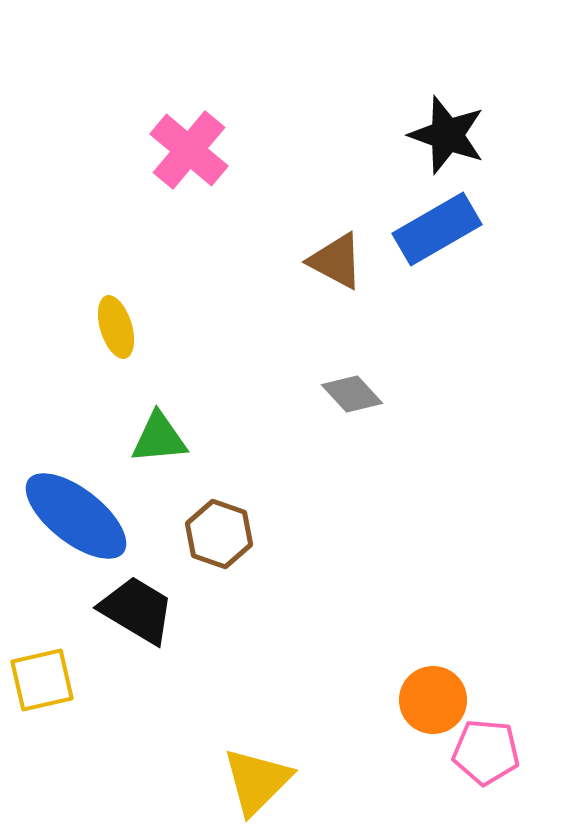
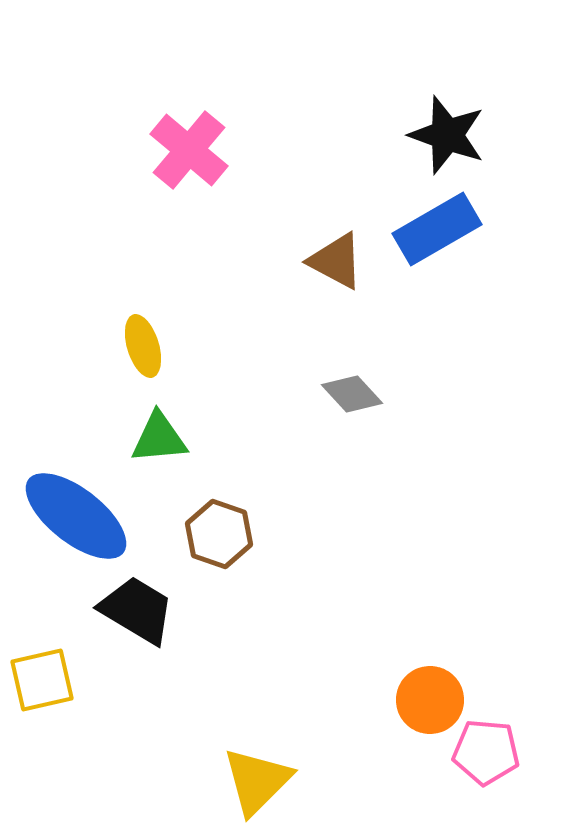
yellow ellipse: moved 27 px right, 19 px down
orange circle: moved 3 px left
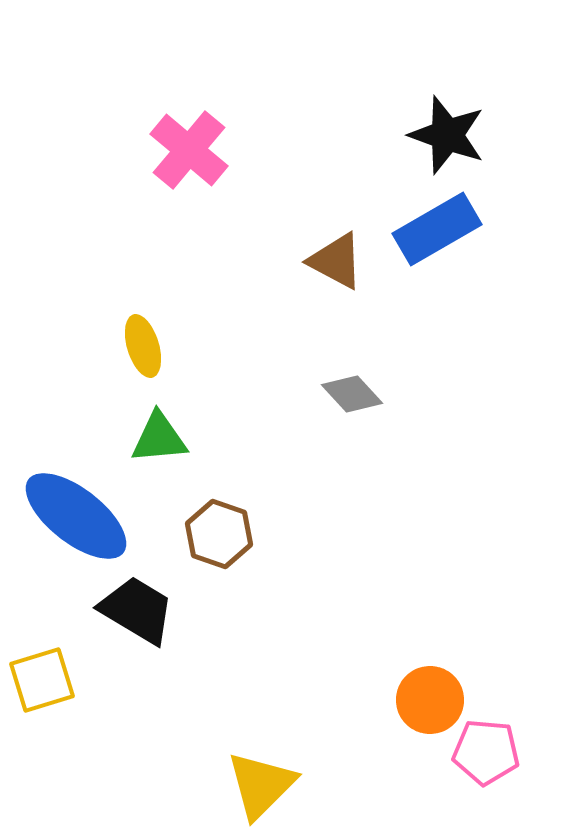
yellow square: rotated 4 degrees counterclockwise
yellow triangle: moved 4 px right, 4 px down
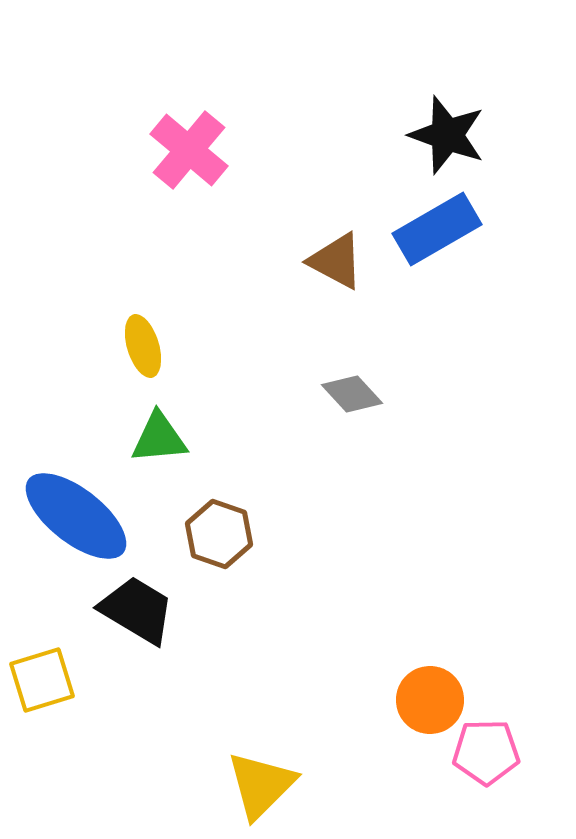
pink pentagon: rotated 6 degrees counterclockwise
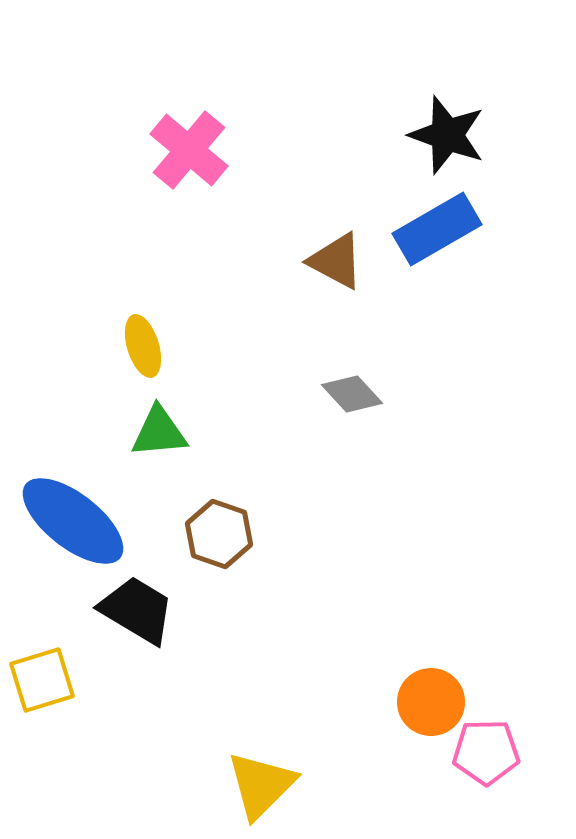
green triangle: moved 6 px up
blue ellipse: moved 3 px left, 5 px down
orange circle: moved 1 px right, 2 px down
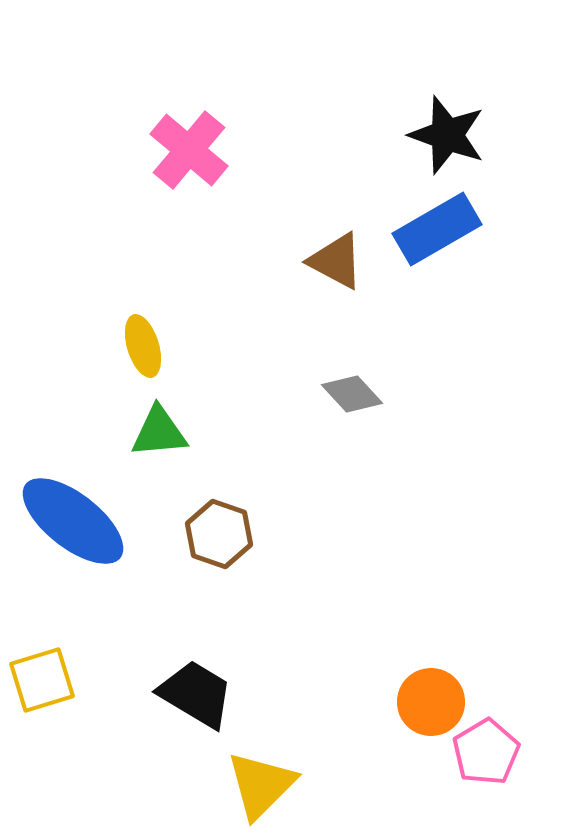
black trapezoid: moved 59 px right, 84 px down
pink pentagon: rotated 30 degrees counterclockwise
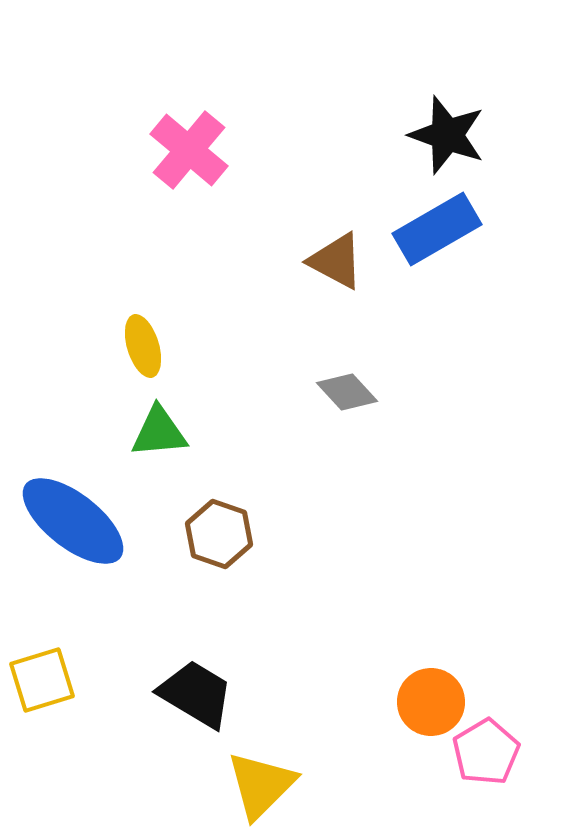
gray diamond: moved 5 px left, 2 px up
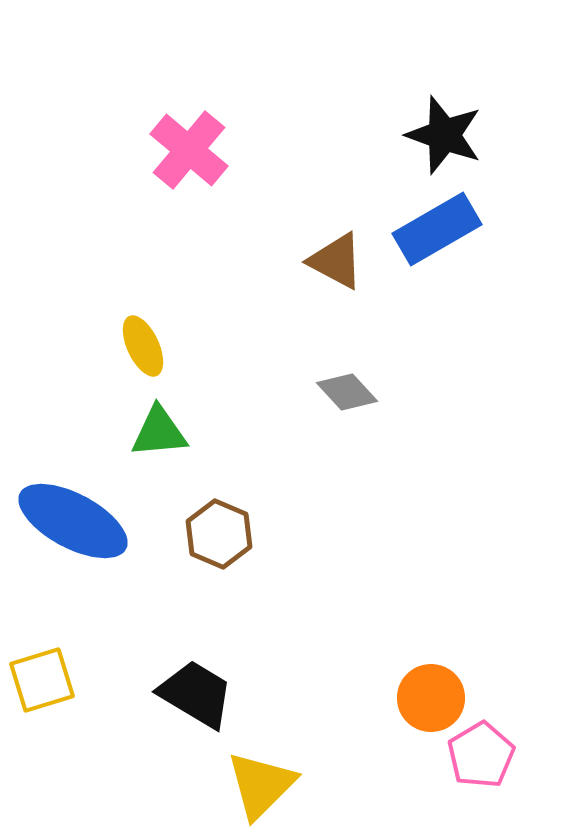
black star: moved 3 px left
yellow ellipse: rotated 8 degrees counterclockwise
blue ellipse: rotated 10 degrees counterclockwise
brown hexagon: rotated 4 degrees clockwise
orange circle: moved 4 px up
pink pentagon: moved 5 px left, 3 px down
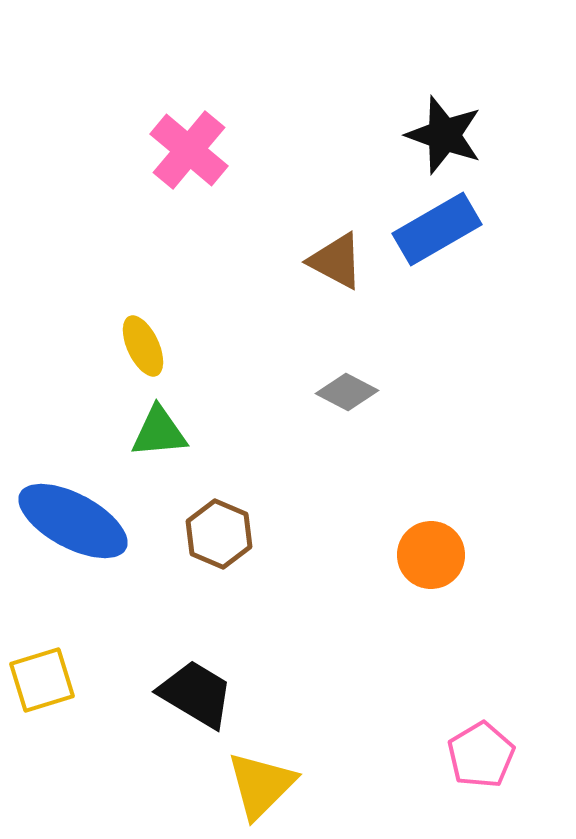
gray diamond: rotated 20 degrees counterclockwise
orange circle: moved 143 px up
